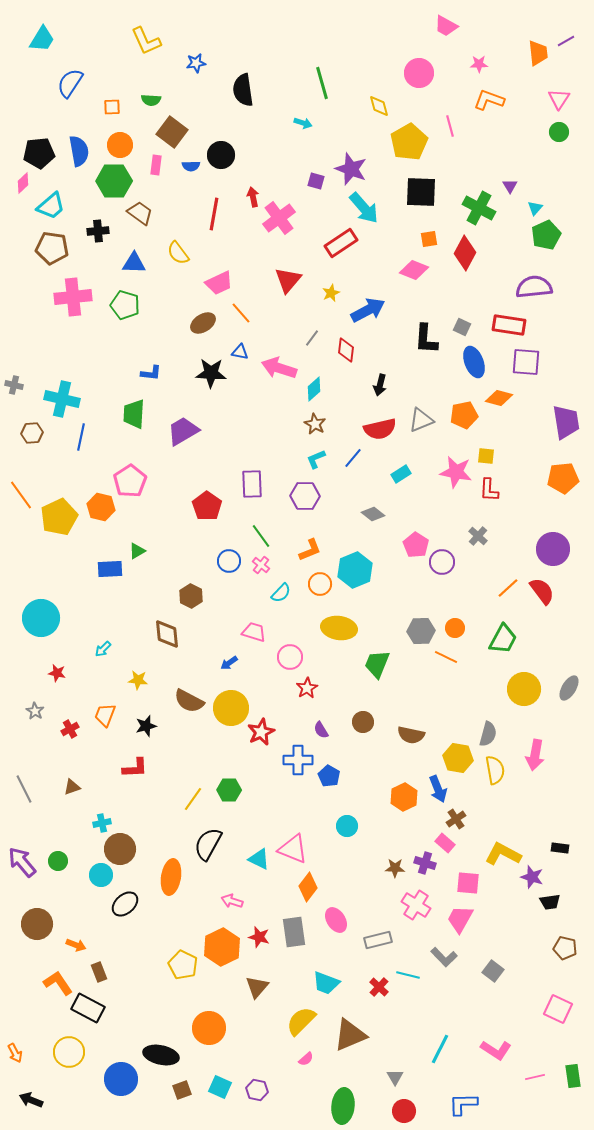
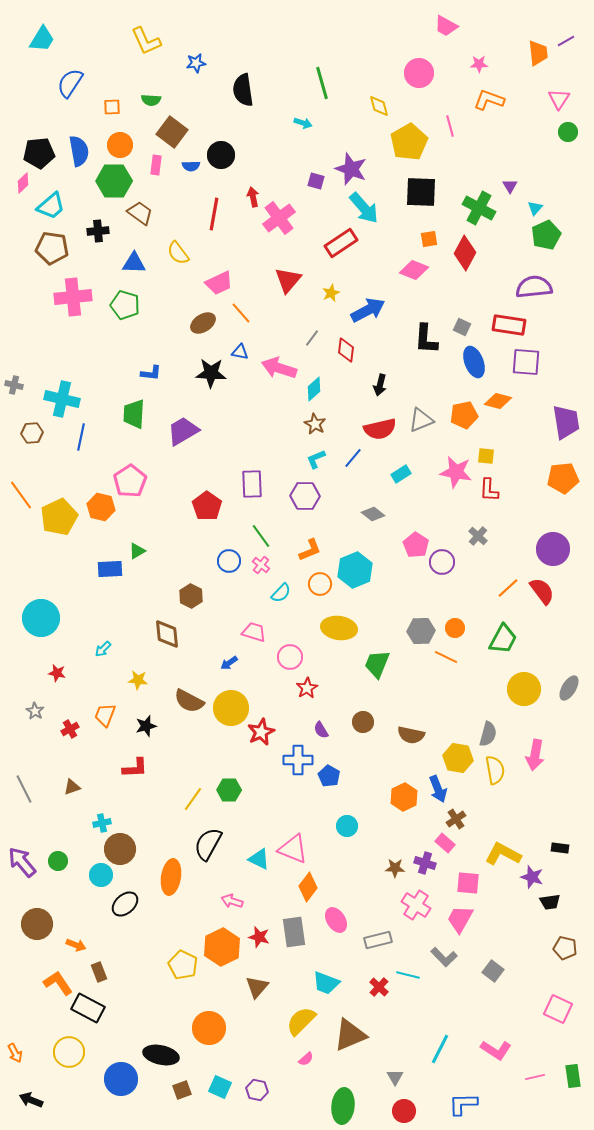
green circle at (559, 132): moved 9 px right
orange diamond at (499, 398): moved 1 px left, 3 px down
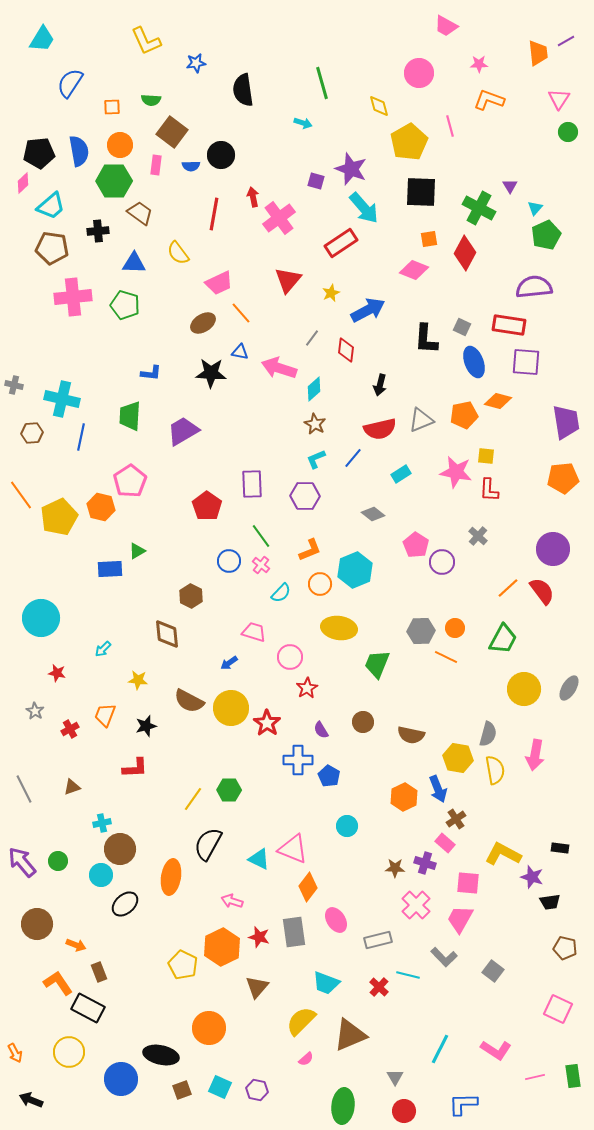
green trapezoid at (134, 414): moved 4 px left, 2 px down
red star at (261, 732): moved 6 px right, 9 px up; rotated 12 degrees counterclockwise
pink cross at (416, 905): rotated 12 degrees clockwise
